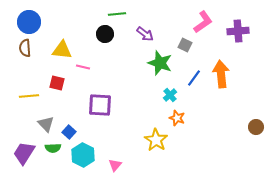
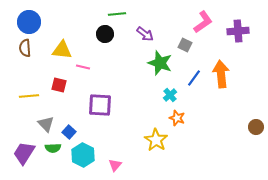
red square: moved 2 px right, 2 px down
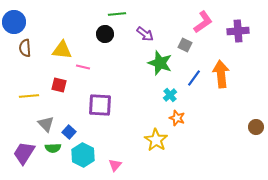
blue circle: moved 15 px left
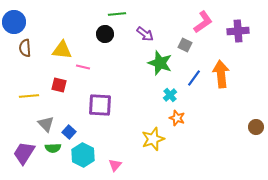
yellow star: moved 3 px left, 1 px up; rotated 20 degrees clockwise
